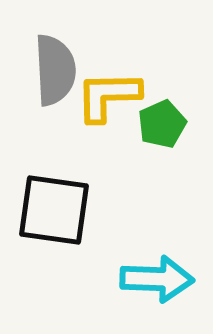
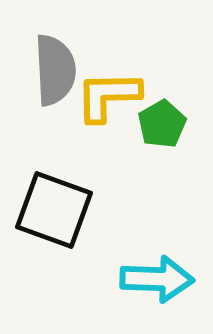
green pentagon: rotated 6 degrees counterclockwise
black square: rotated 12 degrees clockwise
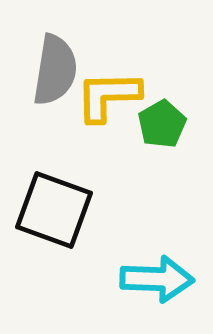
gray semicircle: rotated 12 degrees clockwise
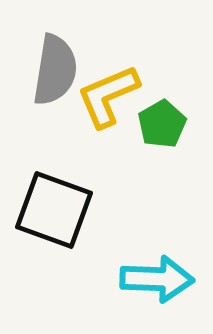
yellow L-shape: rotated 22 degrees counterclockwise
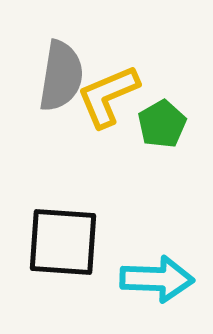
gray semicircle: moved 6 px right, 6 px down
black square: moved 9 px right, 32 px down; rotated 16 degrees counterclockwise
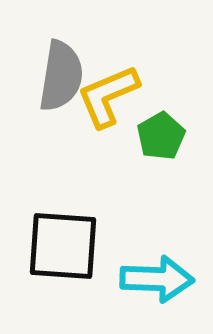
green pentagon: moved 1 px left, 12 px down
black square: moved 4 px down
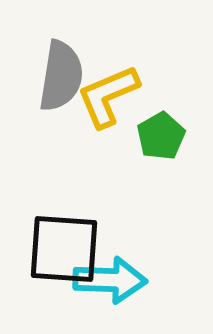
black square: moved 1 px right, 3 px down
cyan arrow: moved 47 px left, 1 px down
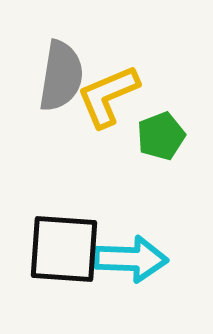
green pentagon: rotated 9 degrees clockwise
cyan arrow: moved 21 px right, 21 px up
